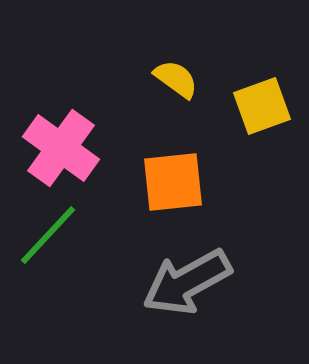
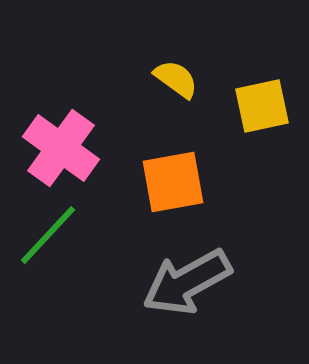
yellow square: rotated 8 degrees clockwise
orange square: rotated 4 degrees counterclockwise
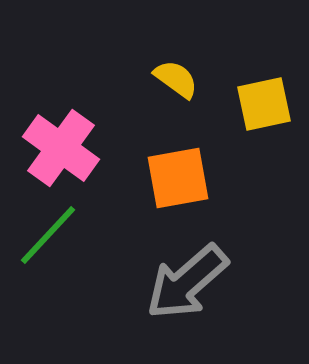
yellow square: moved 2 px right, 2 px up
orange square: moved 5 px right, 4 px up
gray arrow: rotated 12 degrees counterclockwise
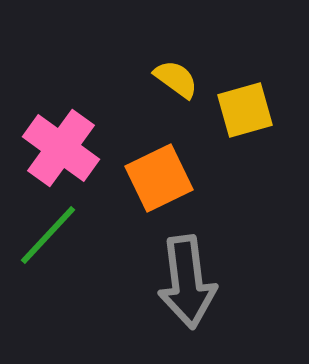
yellow square: moved 19 px left, 6 px down; rotated 4 degrees counterclockwise
orange square: moved 19 px left; rotated 16 degrees counterclockwise
gray arrow: rotated 56 degrees counterclockwise
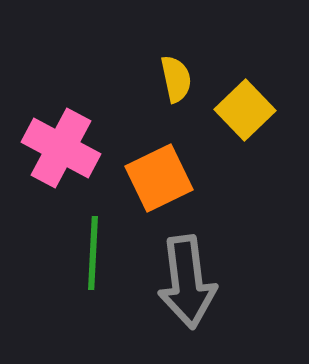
yellow semicircle: rotated 42 degrees clockwise
yellow square: rotated 28 degrees counterclockwise
pink cross: rotated 8 degrees counterclockwise
green line: moved 45 px right, 18 px down; rotated 40 degrees counterclockwise
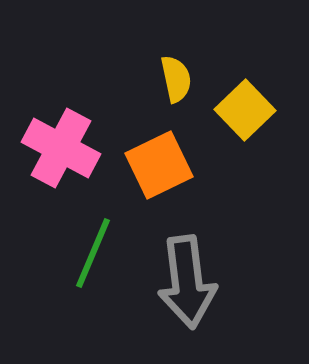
orange square: moved 13 px up
green line: rotated 20 degrees clockwise
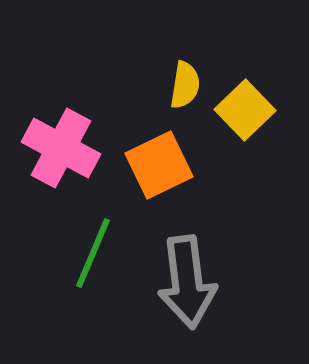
yellow semicircle: moved 9 px right, 6 px down; rotated 21 degrees clockwise
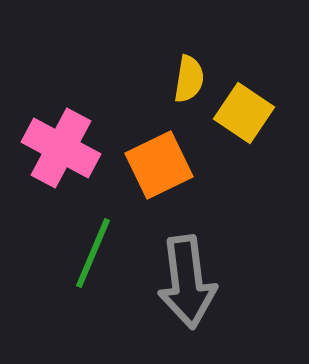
yellow semicircle: moved 4 px right, 6 px up
yellow square: moved 1 px left, 3 px down; rotated 12 degrees counterclockwise
